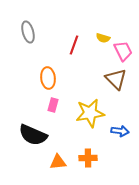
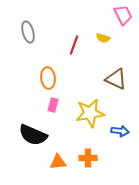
pink trapezoid: moved 36 px up
brown triangle: rotated 20 degrees counterclockwise
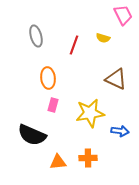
gray ellipse: moved 8 px right, 4 px down
black semicircle: moved 1 px left
